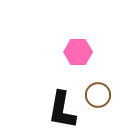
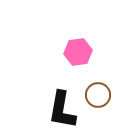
pink hexagon: rotated 8 degrees counterclockwise
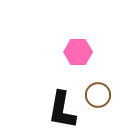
pink hexagon: rotated 8 degrees clockwise
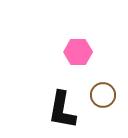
brown circle: moved 5 px right
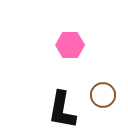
pink hexagon: moved 8 px left, 7 px up
